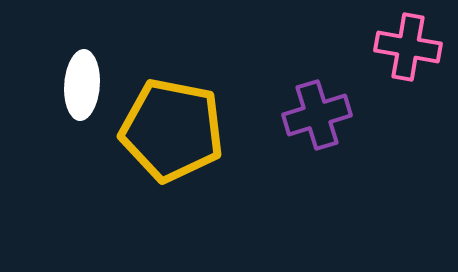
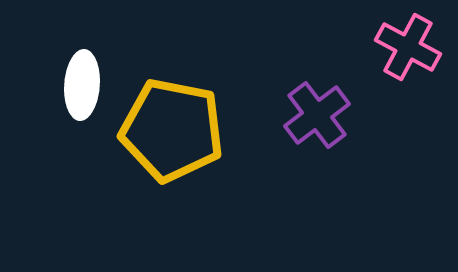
pink cross: rotated 18 degrees clockwise
purple cross: rotated 20 degrees counterclockwise
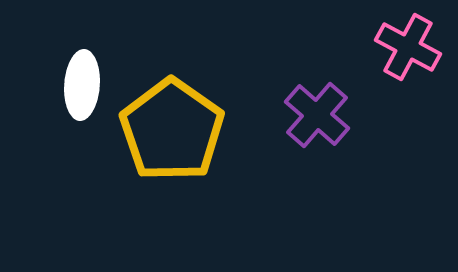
purple cross: rotated 12 degrees counterclockwise
yellow pentagon: rotated 24 degrees clockwise
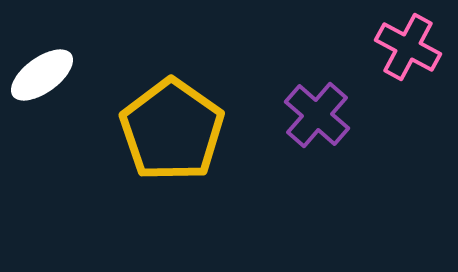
white ellipse: moved 40 px left, 10 px up; rotated 50 degrees clockwise
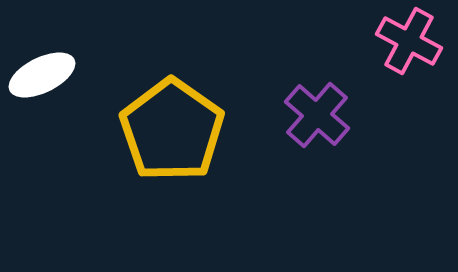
pink cross: moved 1 px right, 6 px up
white ellipse: rotated 10 degrees clockwise
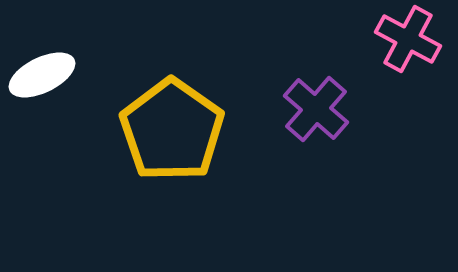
pink cross: moved 1 px left, 2 px up
purple cross: moved 1 px left, 6 px up
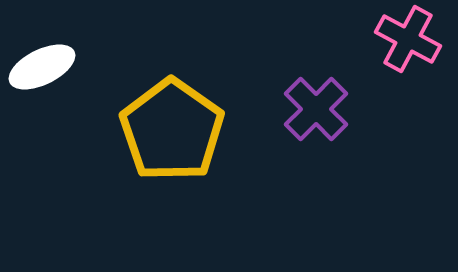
white ellipse: moved 8 px up
purple cross: rotated 4 degrees clockwise
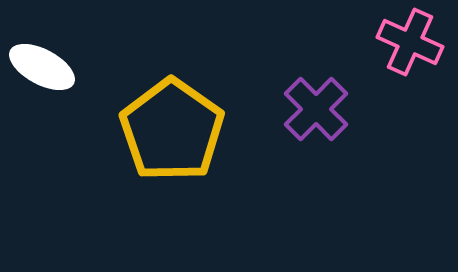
pink cross: moved 2 px right, 3 px down; rotated 4 degrees counterclockwise
white ellipse: rotated 54 degrees clockwise
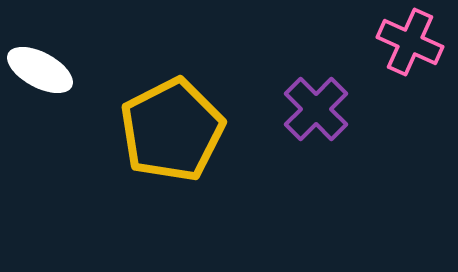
white ellipse: moved 2 px left, 3 px down
yellow pentagon: rotated 10 degrees clockwise
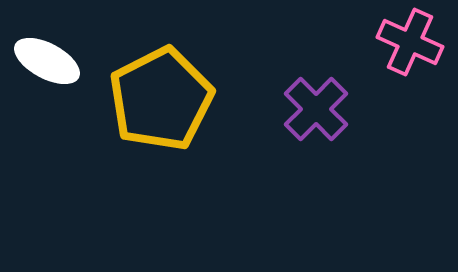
white ellipse: moved 7 px right, 9 px up
yellow pentagon: moved 11 px left, 31 px up
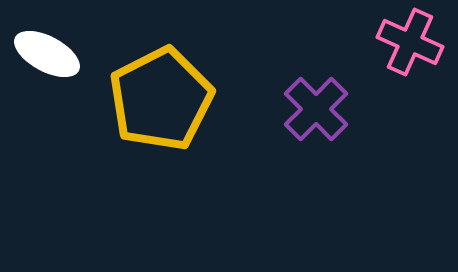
white ellipse: moved 7 px up
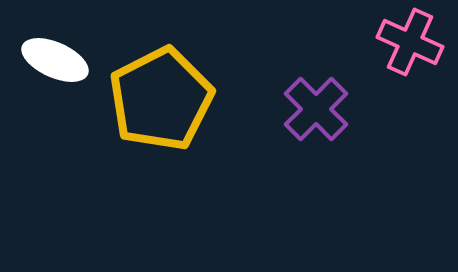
white ellipse: moved 8 px right, 6 px down; rotated 4 degrees counterclockwise
